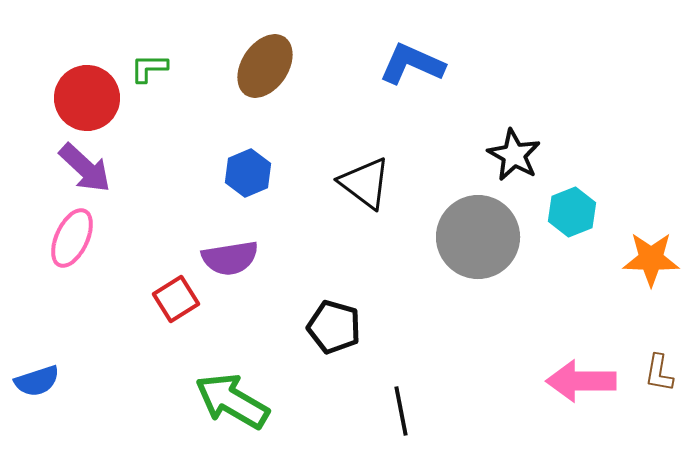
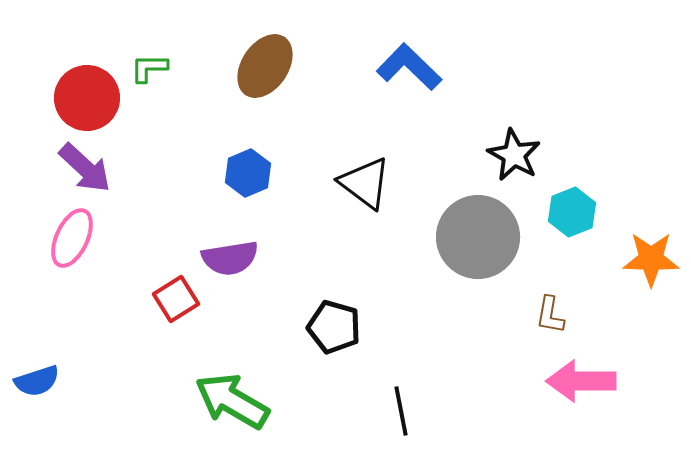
blue L-shape: moved 3 px left, 3 px down; rotated 20 degrees clockwise
brown L-shape: moved 109 px left, 58 px up
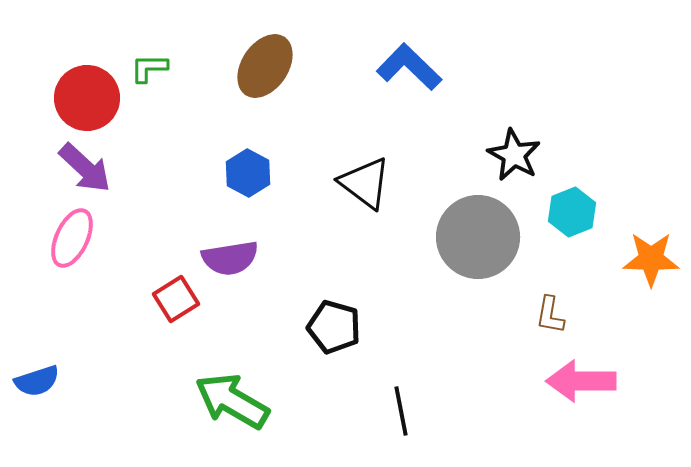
blue hexagon: rotated 9 degrees counterclockwise
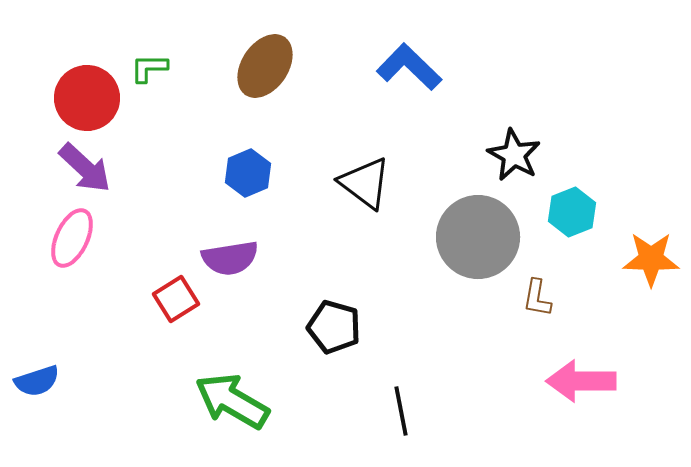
blue hexagon: rotated 9 degrees clockwise
brown L-shape: moved 13 px left, 17 px up
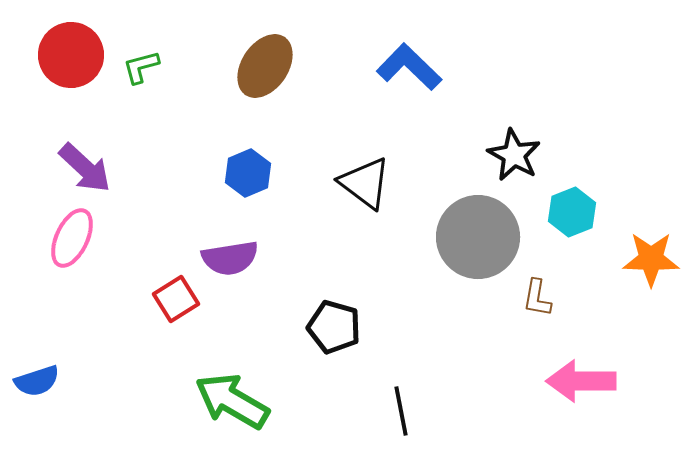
green L-shape: moved 8 px left, 1 px up; rotated 15 degrees counterclockwise
red circle: moved 16 px left, 43 px up
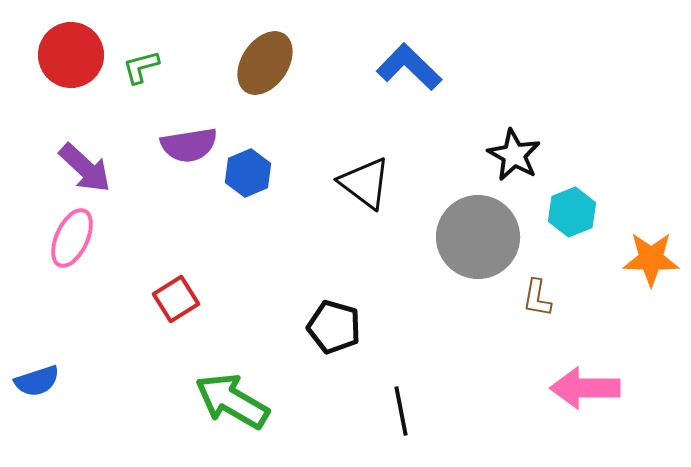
brown ellipse: moved 3 px up
purple semicircle: moved 41 px left, 113 px up
pink arrow: moved 4 px right, 7 px down
